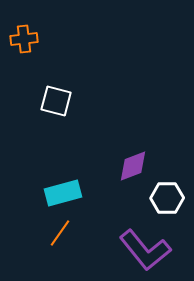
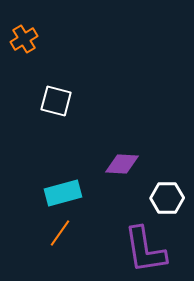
orange cross: rotated 24 degrees counterclockwise
purple diamond: moved 11 px left, 2 px up; rotated 24 degrees clockwise
purple L-shape: rotated 30 degrees clockwise
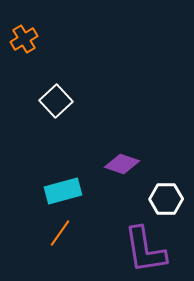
white square: rotated 32 degrees clockwise
purple diamond: rotated 16 degrees clockwise
cyan rectangle: moved 2 px up
white hexagon: moved 1 px left, 1 px down
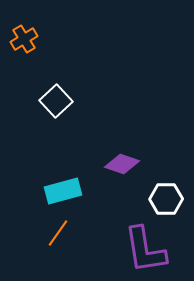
orange line: moved 2 px left
